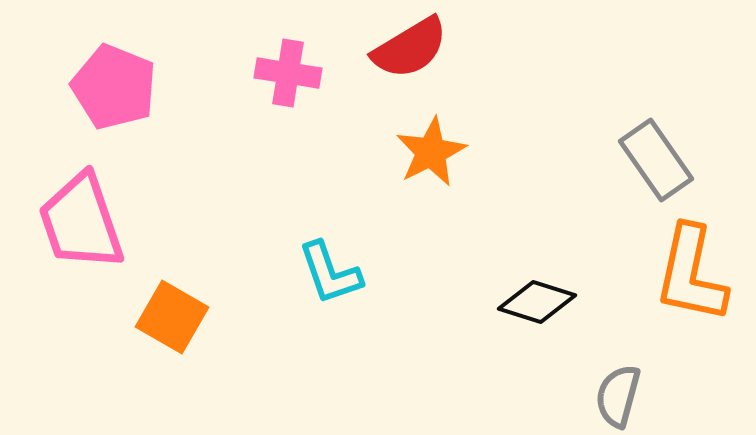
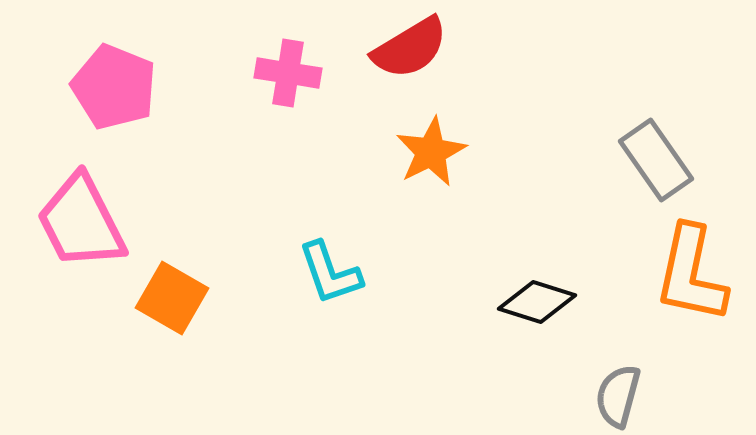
pink trapezoid: rotated 8 degrees counterclockwise
orange square: moved 19 px up
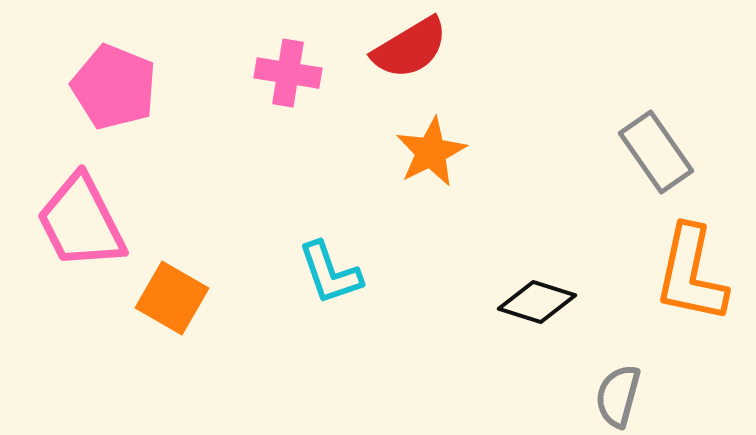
gray rectangle: moved 8 px up
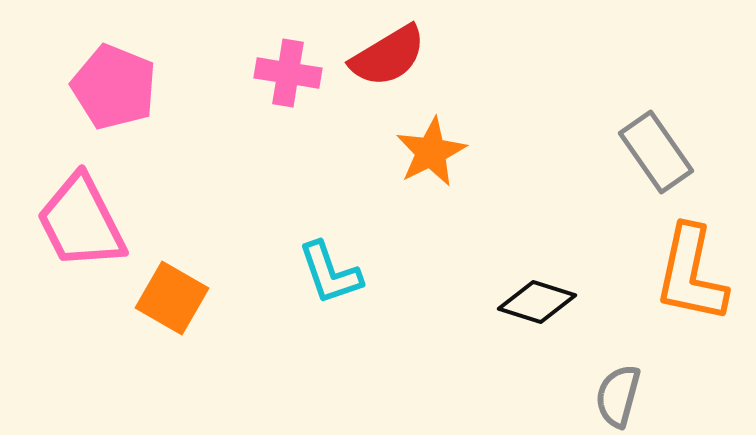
red semicircle: moved 22 px left, 8 px down
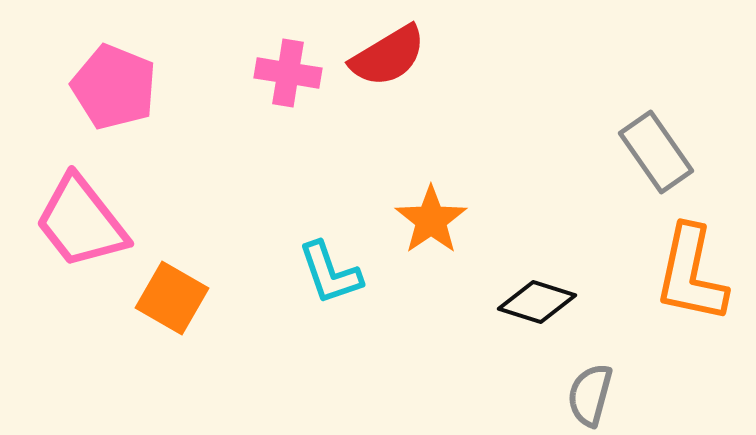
orange star: moved 68 px down; rotated 8 degrees counterclockwise
pink trapezoid: rotated 11 degrees counterclockwise
gray semicircle: moved 28 px left, 1 px up
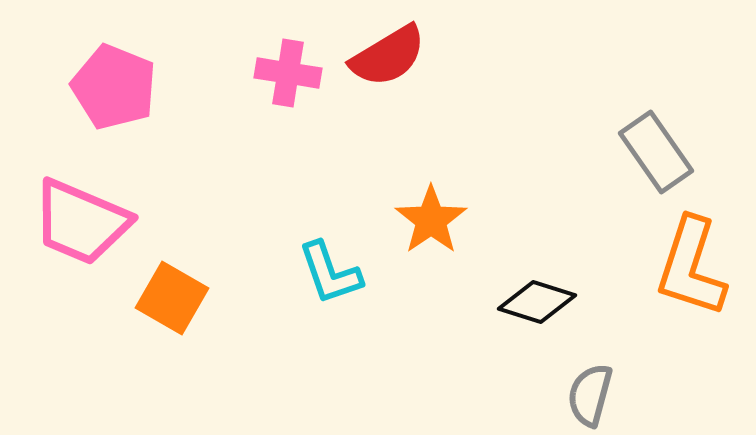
pink trapezoid: rotated 29 degrees counterclockwise
orange L-shape: moved 7 px up; rotated 6 degrees clockwise
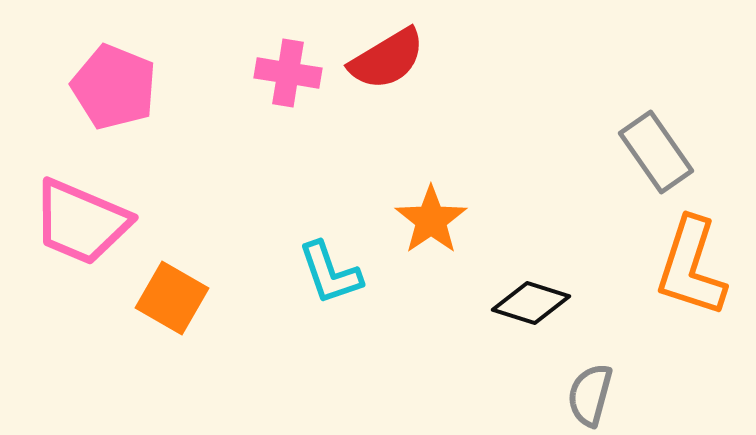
red semicircle: moved 1 px left, 3 px down
black diamond: moved 6 px left, 1 px down
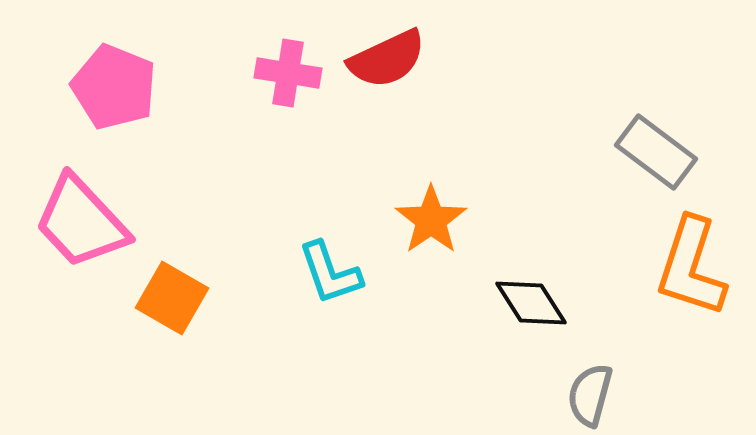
red semicircle: rotated 6 degrees clockwise
gray rectangle: rotated 18 degrees counterclockwise
pink trapezoid: rotated 24 degrees clockwise
black diamond: rotated 40 degrees clockwise
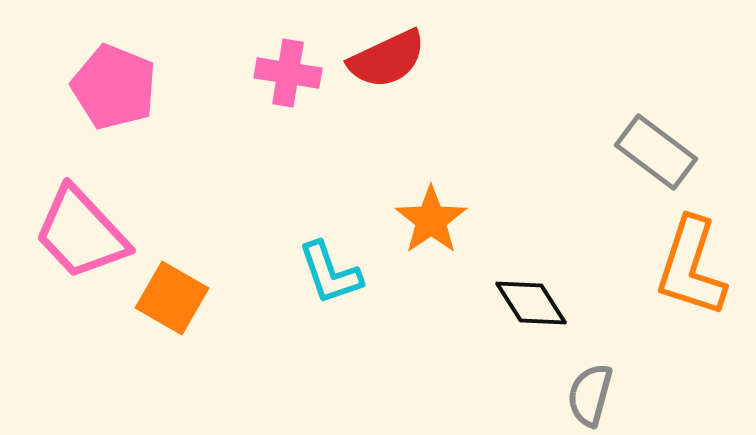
pink trapezoid: moved 11 px down
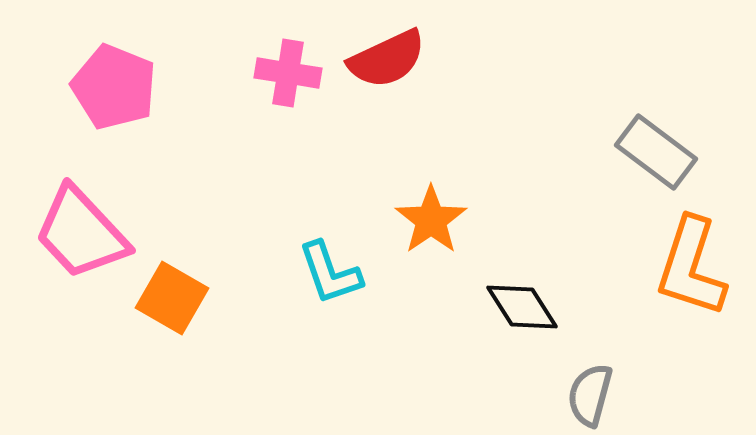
black diamond: moved 9 px left, 4 px down
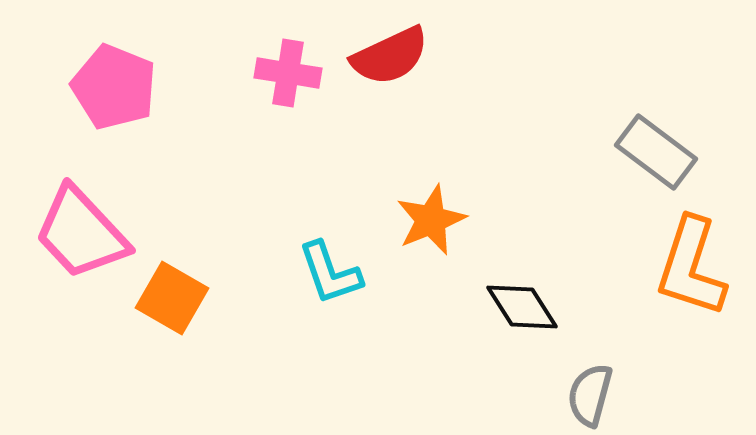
red semicircle: moved 3 px right, 3 px up
orange star: rotated 12 degrees clockwise
